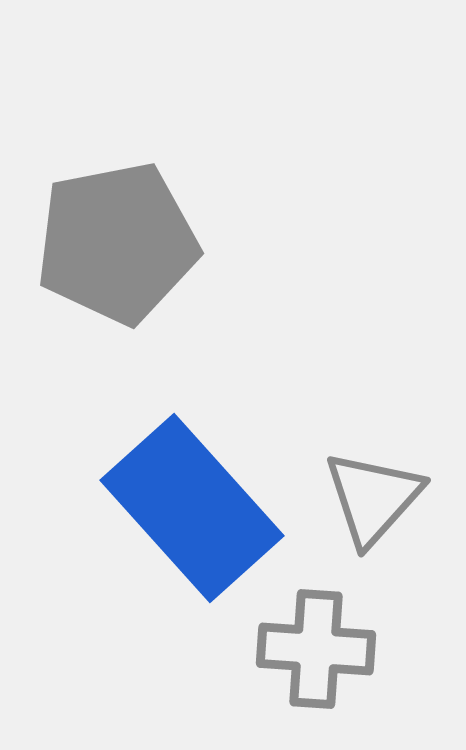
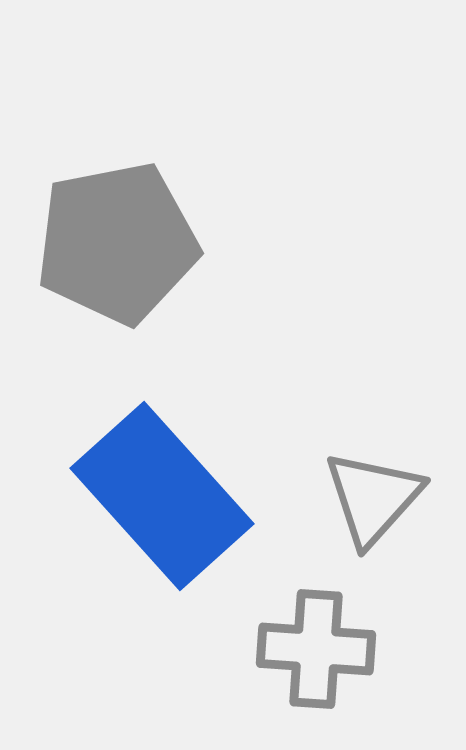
blue rectangle: moved 30 px left, 12 px up
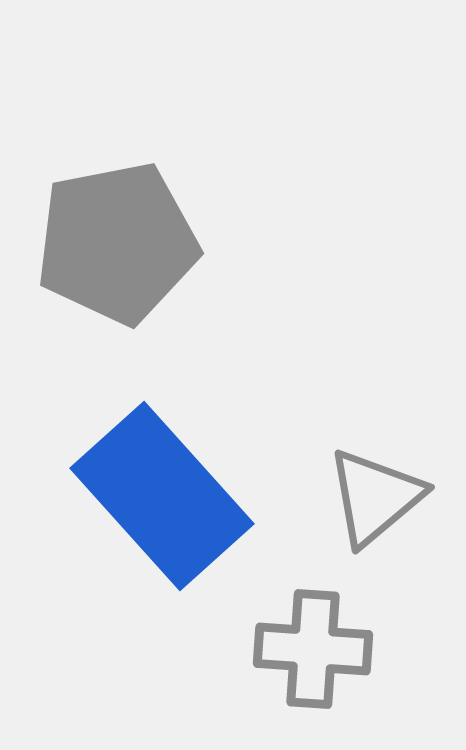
gray triangle: moved 2 px right, 1 px up; rotated 8 degrees clockwise
gray cross: moved 3 px left
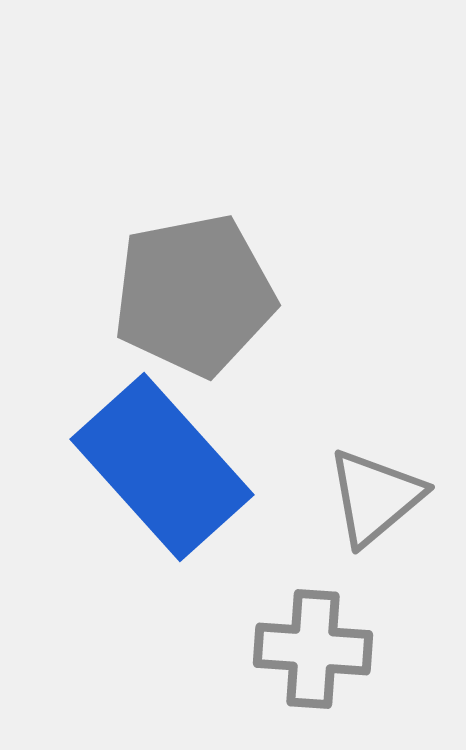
gray pentagon: moved 77 px right, 52 px down
blue rectangle: moved 29 px up
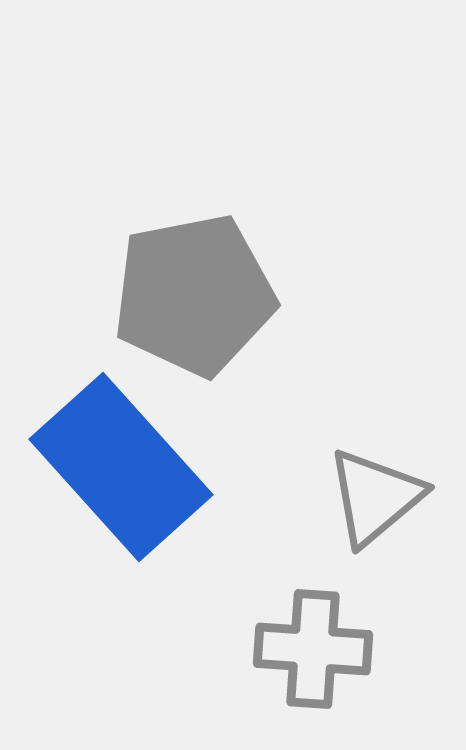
blue rectangle: moved 41 px left
